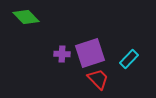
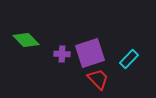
green diamond: moved 23 px down
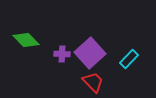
purple square: rotated 24 degrees counterclockwise
red trapezoid: moved 5 px left, 3 px down
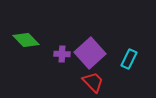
cyan rectangle: rotated 18 degrees counterclockwise
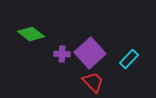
green diamond: moved 5 px right, 6 px up; rotated 8 degrees counterclockwise
cyan rectangle: rotated 18 degrees clockwise
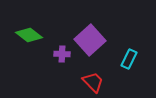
green diamond: moved 2 px left, 1 px down
purple square: moved 13 px up
cyan rectangle: rotated 18 degrees counterclockwise
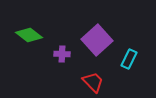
purple square: moved 7 px right
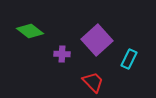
green diamond: moved 1 px right, 4 px up
